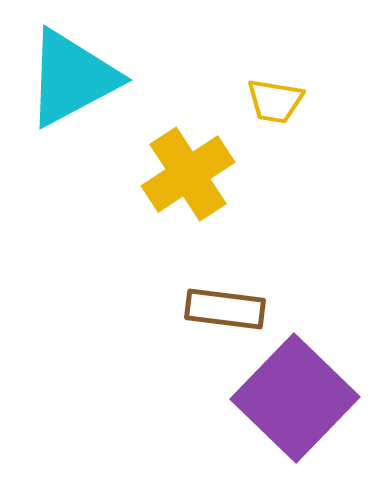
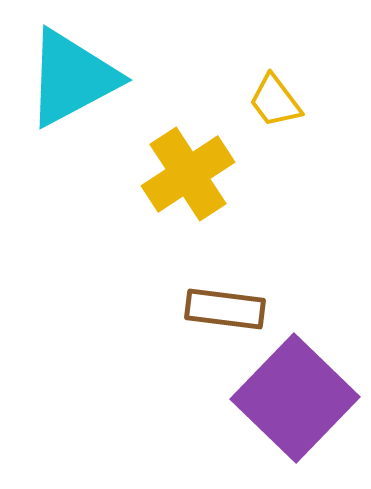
yellow trapezoid: rotated 44 degrees clockwise
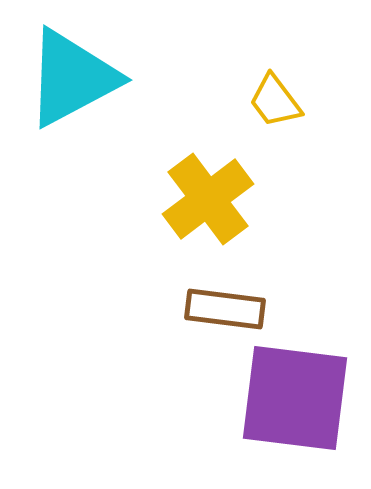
yellow cross: moved 20 px right, 25 px down; rotated 4 degrees counterclockwise
purple square: rotated 37 degrees counterclockwise
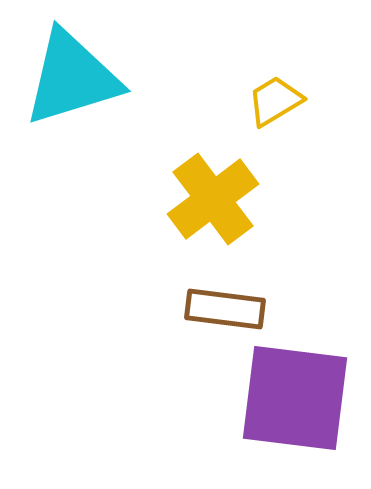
cyan triangle: rotated 11 degrees clockwise
yellow trapezoid: rotated 96 degrees clockwise
yellow cross: moved 5 px right
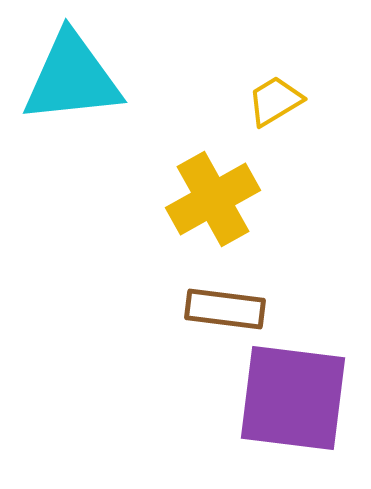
cyan triangle: rotated 11 degrees clockwise
yellow cross: rotated 8 degrees clockwise
purple square: moved 2 px left
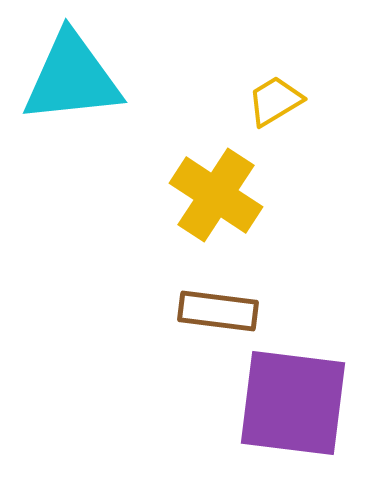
yellow cross: moved 3 px right, 4 px up; rotated 28 degrees counterclockwise
brown rectangle: moved 7 px left, 2 px down
purple square: moved 5 px down
